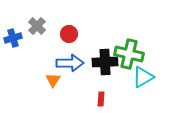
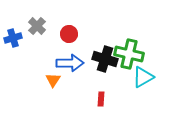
black cross: moved 3 px up; rotated 20 degrees clockwise
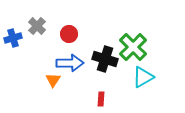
green cross: moved 4 px right, 7 px up; rotated 32 degrees clockwise
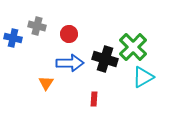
gray cross: rotated 30 degrees counterclockwise
blue cross: rotated 30 degrees clockwise
orange triangle: moved 7 px left, 3 px down
red rectangle: moved 7 px left
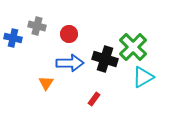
red rectangle: rotated 32 degrees clockwise
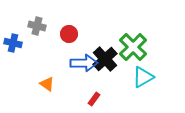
blue cross: moved 5 px down
black cross: rotated 30 degrees clockwise
blue arrow: moved 14 px right
orange triangle: moved 1 px right, 1 px down; rotated 28 degrees counterclockwise
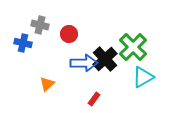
gray cross: moved 3 px right, 1 px up
blue cross: moved 10 px right
orange triangle: rotated 42 degrees clockwise
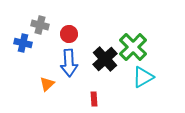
blue arrow: moved 15 px left; rotated 88 degrees clockwise
red rectangle: rotated 40 degrees counterclockwise
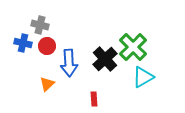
red circle: moved 22 px left, 12 px down
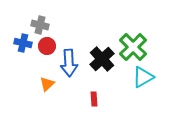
black cross: moved 3 px left
